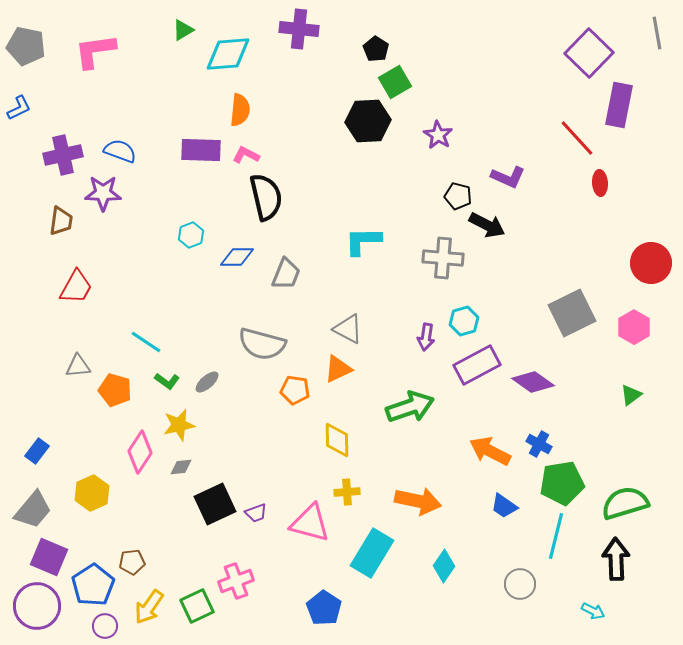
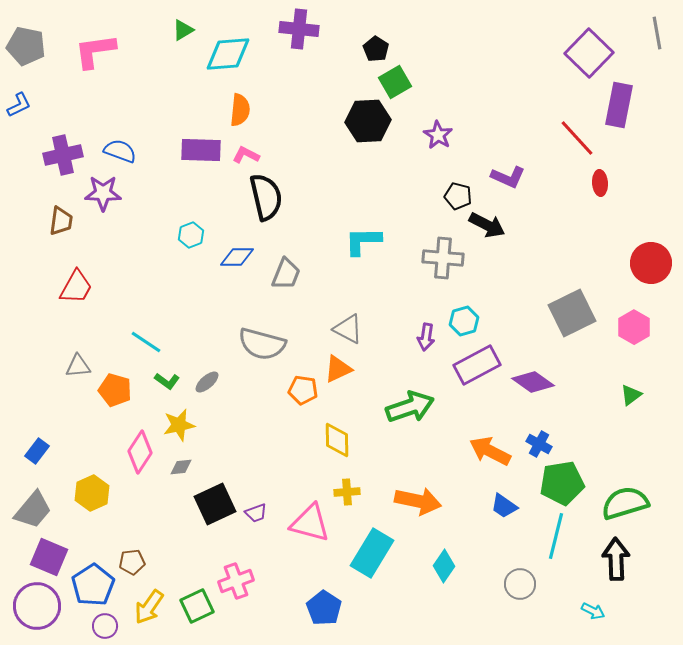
blue L-shape at (19, 108): moved 3 px up
orange pentagon at (295, 390): moved 8 px right
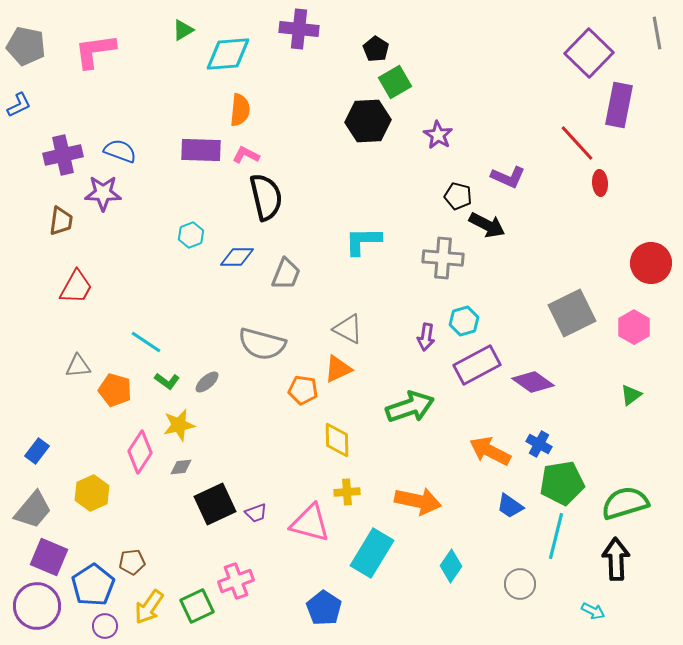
red line at (577, 138): moved 5 px down
blue trapezoid at (504, 506): moved 6 px right
cyan diamond at (444, 566): moved 7 px right
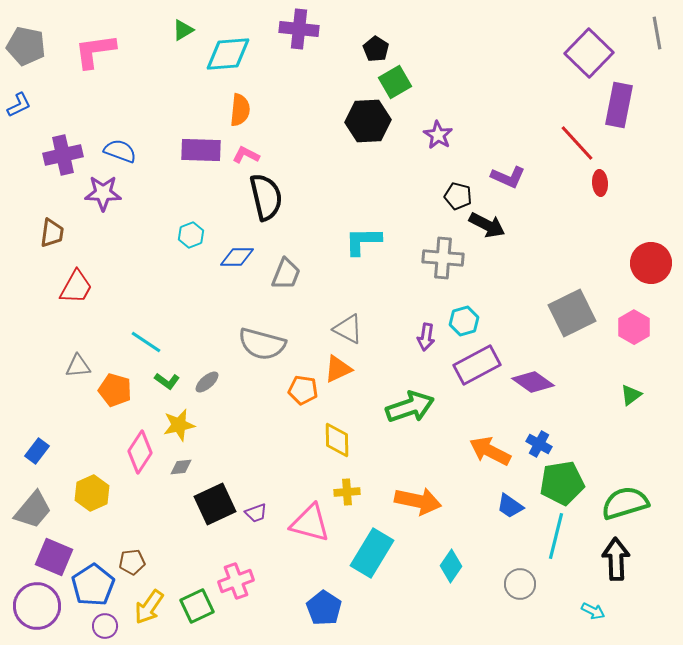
brown trapezoid at (61, 221): moved 9 px left, 12 px down
purple square at (49, 557): moved 5 px right
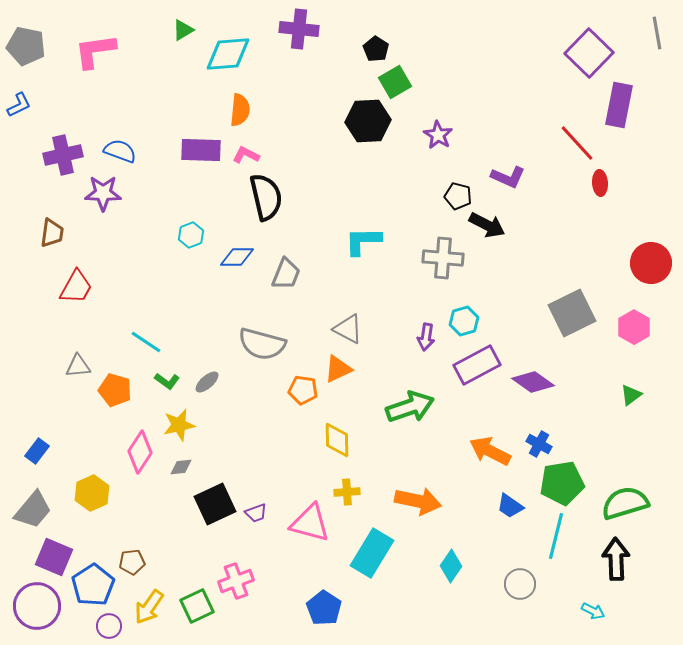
purple circle at (105, 626): moved 4 px right
